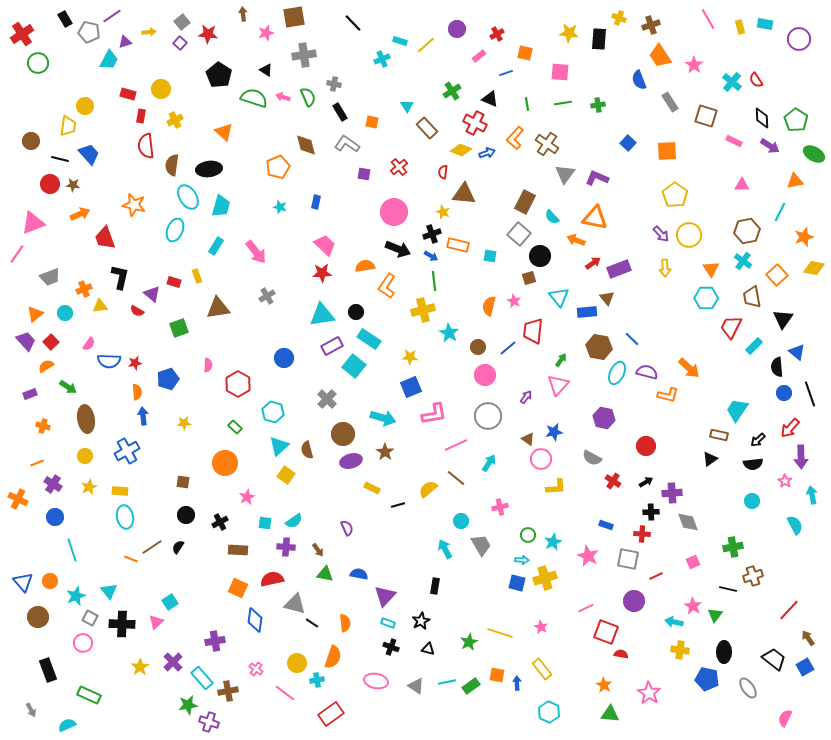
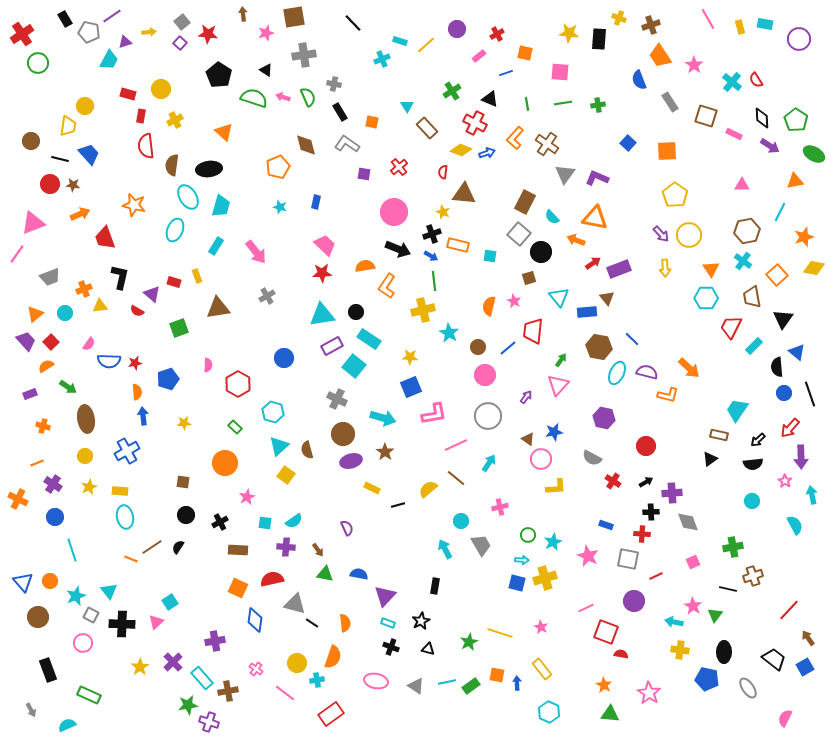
pink rectangle at (734, 141): moved 7 px up
black circle at (540, 256): moved 1 px right, 4 px up
gray cross at (327, 399): moved 10 px right; rotated 18 degrees counterclockwise
gray square at (90, 618): moved 1 px right, 3 px up
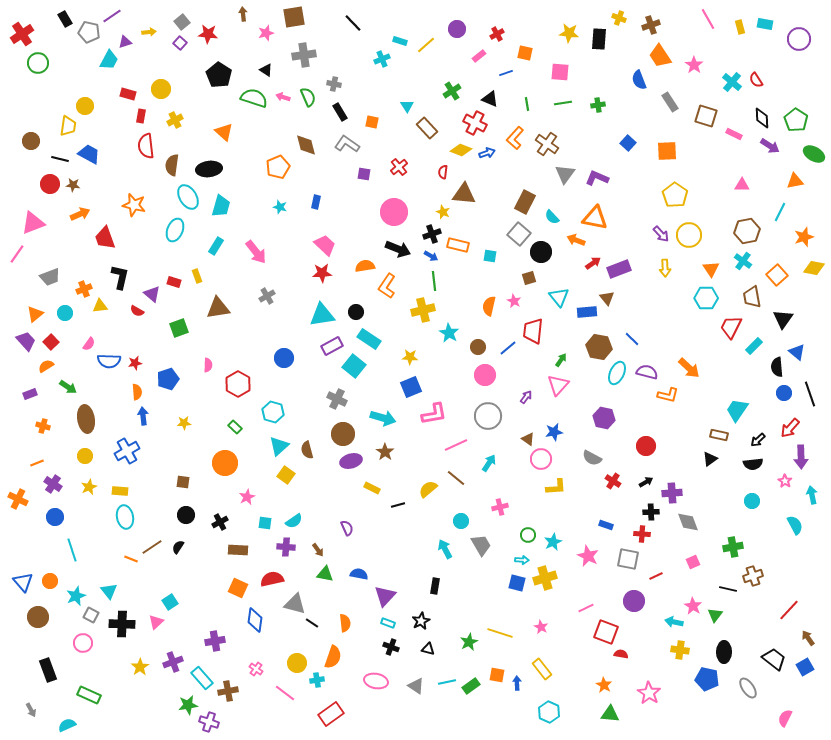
blue trapezoid at (89, 154): rotated 20 degrees counterclockwise
purple cross at (173, 662): rotated 24 degrees clockwise
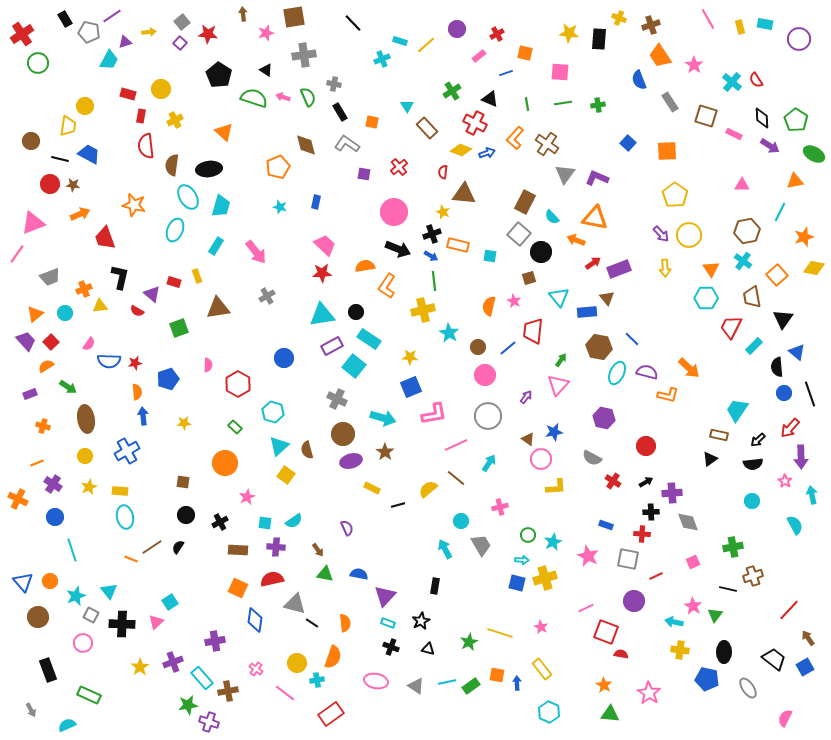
purple cross at (286, 547): moved 10 px left
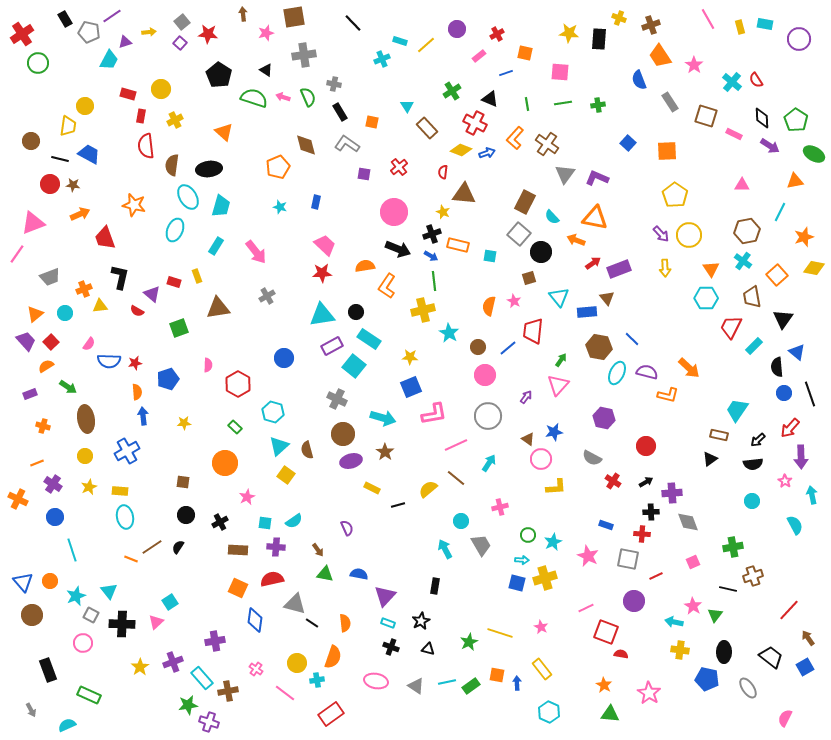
brown circle at (38, 617): moved 6 px left, 2 px up
black trapezoid at (774, 659): moved 3 px left, 2 px up
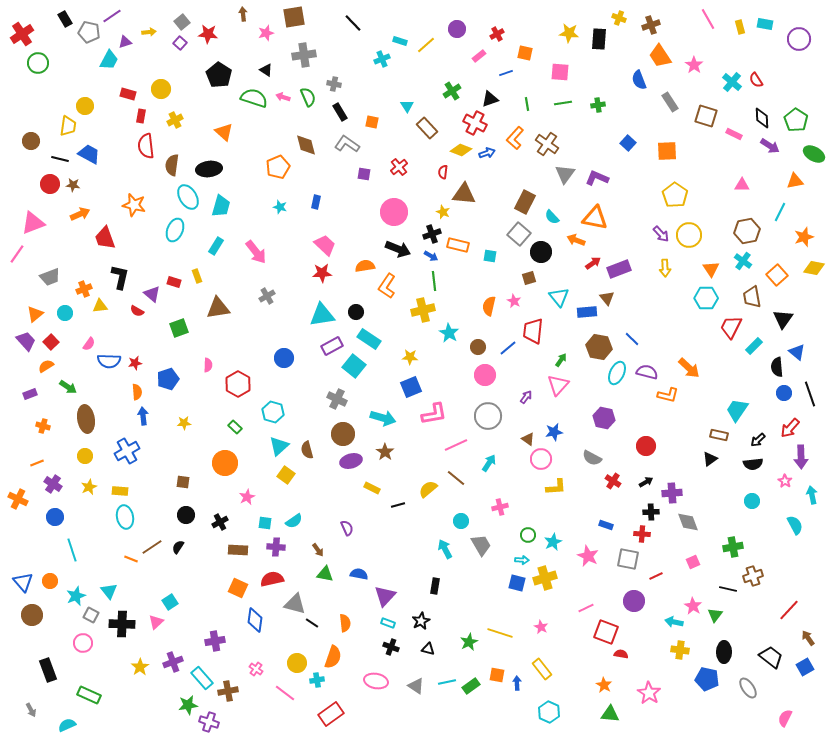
black triangle at (490, 99): rotated 42 degrees counterclockwise
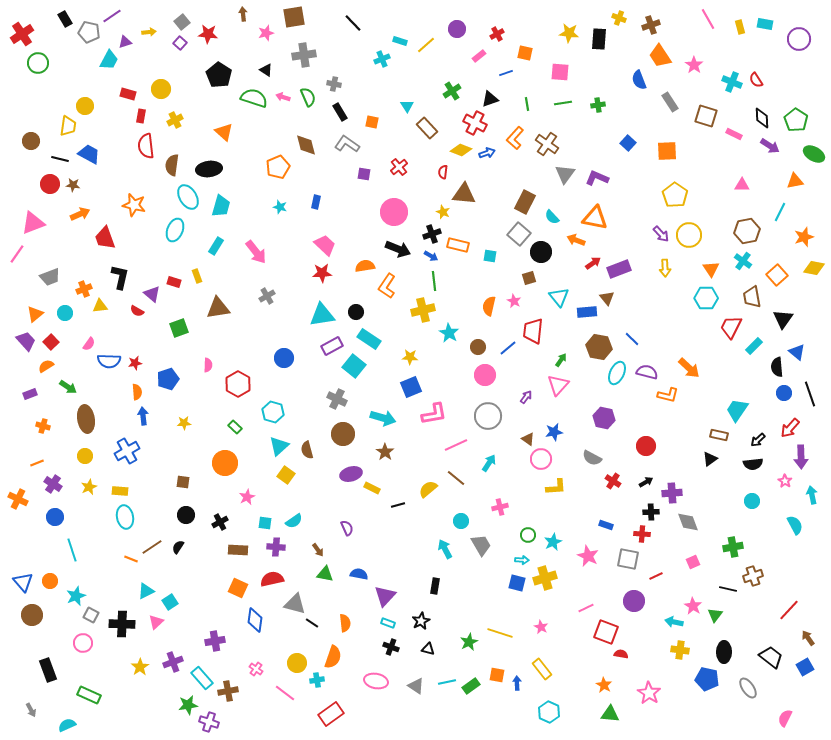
cyan cross at (732, 82): rotated 18 degrees counterclockwise
purple ellipse at (351, 461): moved 13 px down
cyan triangle at (109, 591): moved 37 px right; rotated 42 degrees clockwise
